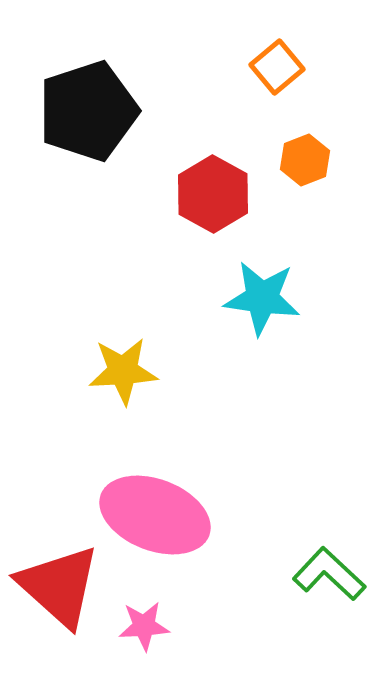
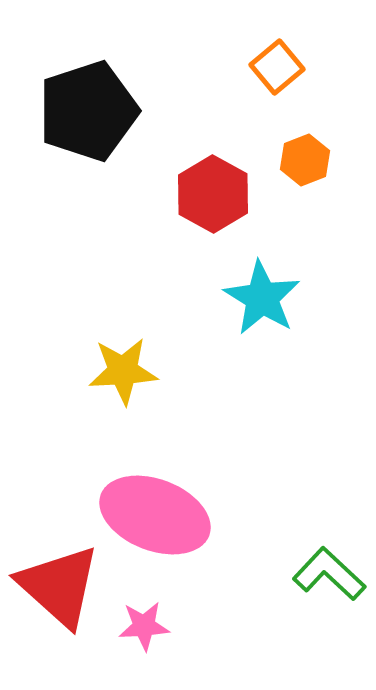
cyan star: rotated 24 degrees clockwise
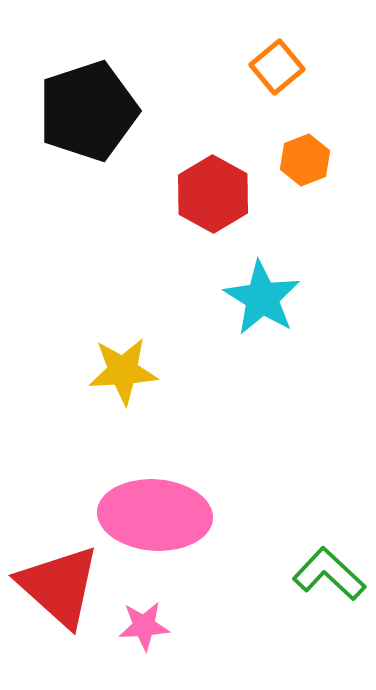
pink ellipse: rotated 17 degrees counterclockwise
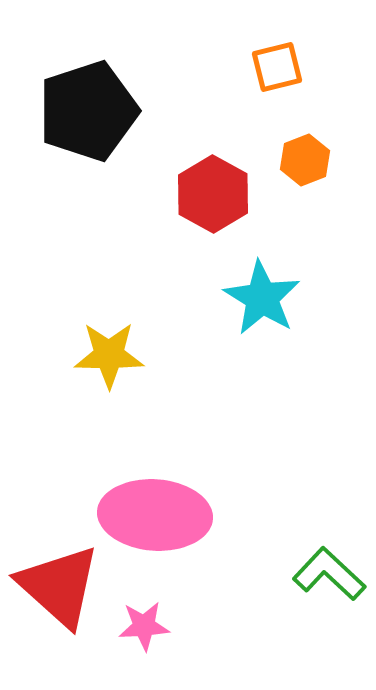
orange square: rotated 26 degrees clockwise
yellow star: moved 14 px left, 16 px up; rotated 4 degrees clockwise
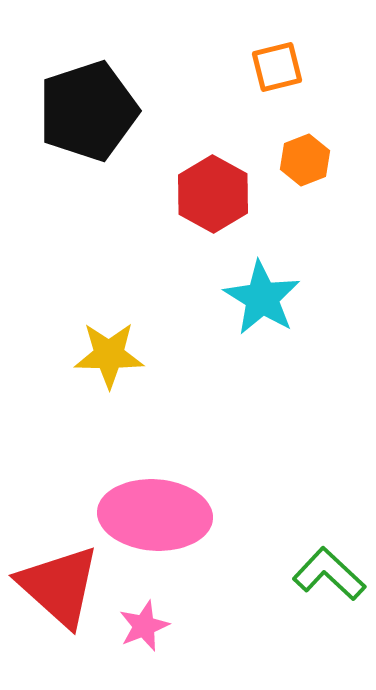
pink star: rotated 18 degrees counterclockwise
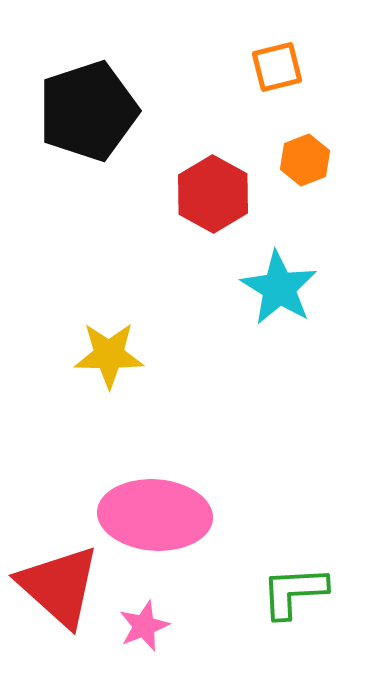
cyan star: moved 17 px right, 10 px up
green L-shape: moved 35 px left, 18 px down; rotated 46 degrees counterclockwise
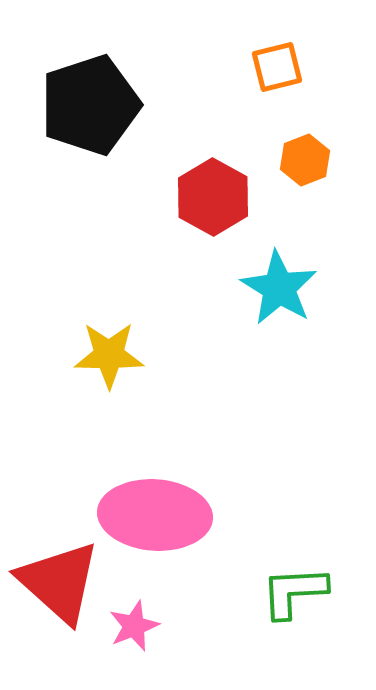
black pentagon: moved 2 px right, 6 px up
red hexagon: moved 3 px down
red triangle: moved 4 px up
pink star: moved 10 px left
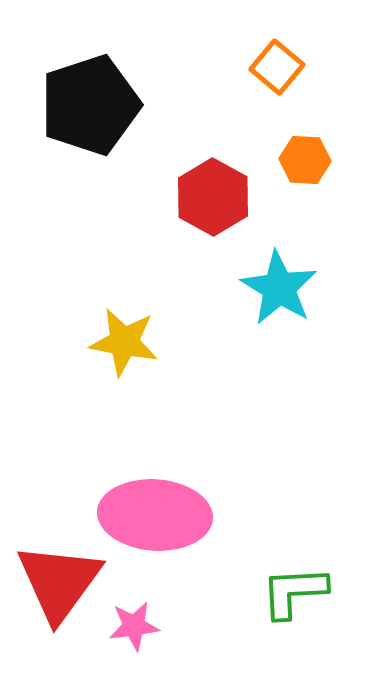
orange square: rotated 36 degrees counterclockwise
orange hexagon: rotated 24 degrees clockwise
yellow star: moved 15 px right, 13 px up; rotated 10 degrees clockwise
red triangle: rotated 24 degrees clockwise
pink star: rotated 15 degrees clockwise
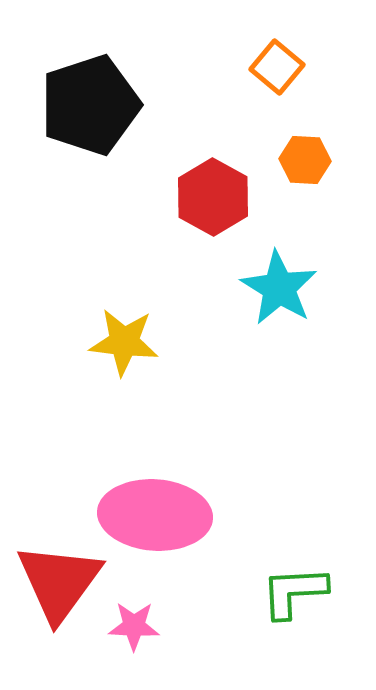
yellow star: rotated 4 degrees counterclockwise
pink star: rotated 9 degrees clockwise
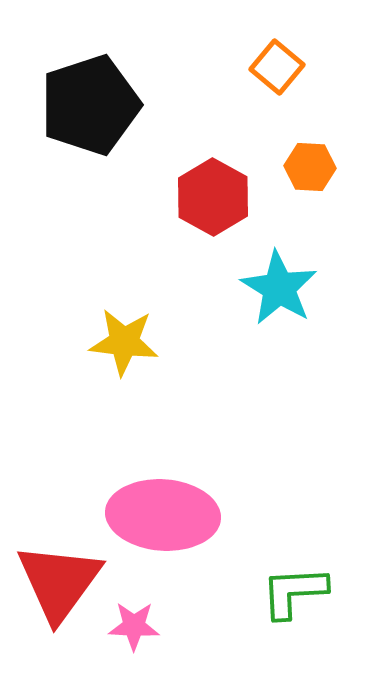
orange hexagon: moved 5 px right, 7 px down
pink ellipse: moved 8 px right
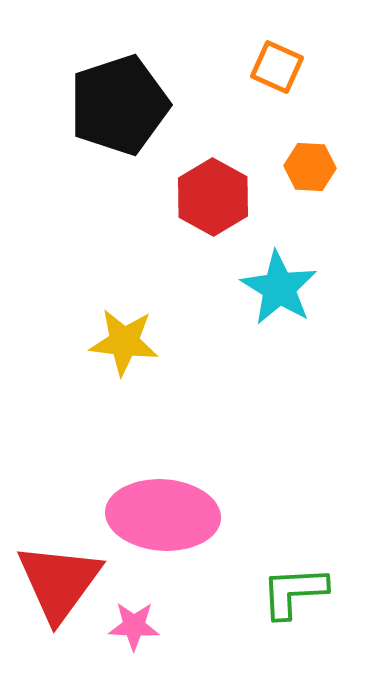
orange square: rotated 16 degrees counterclockwise
black pentagon: moved 29 px right
